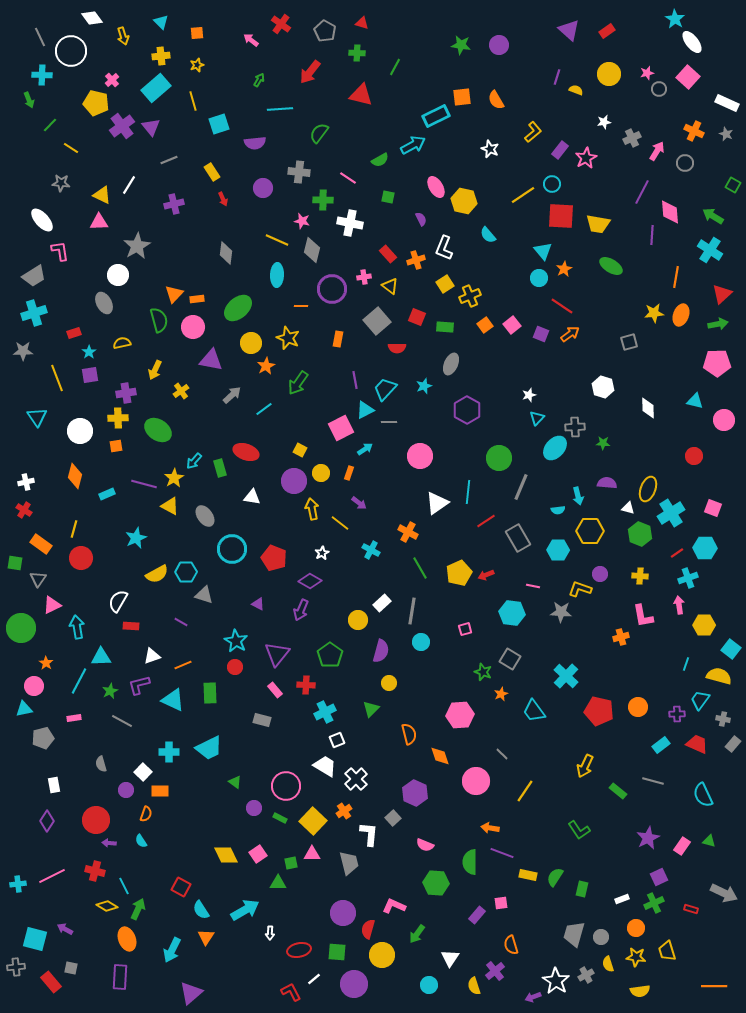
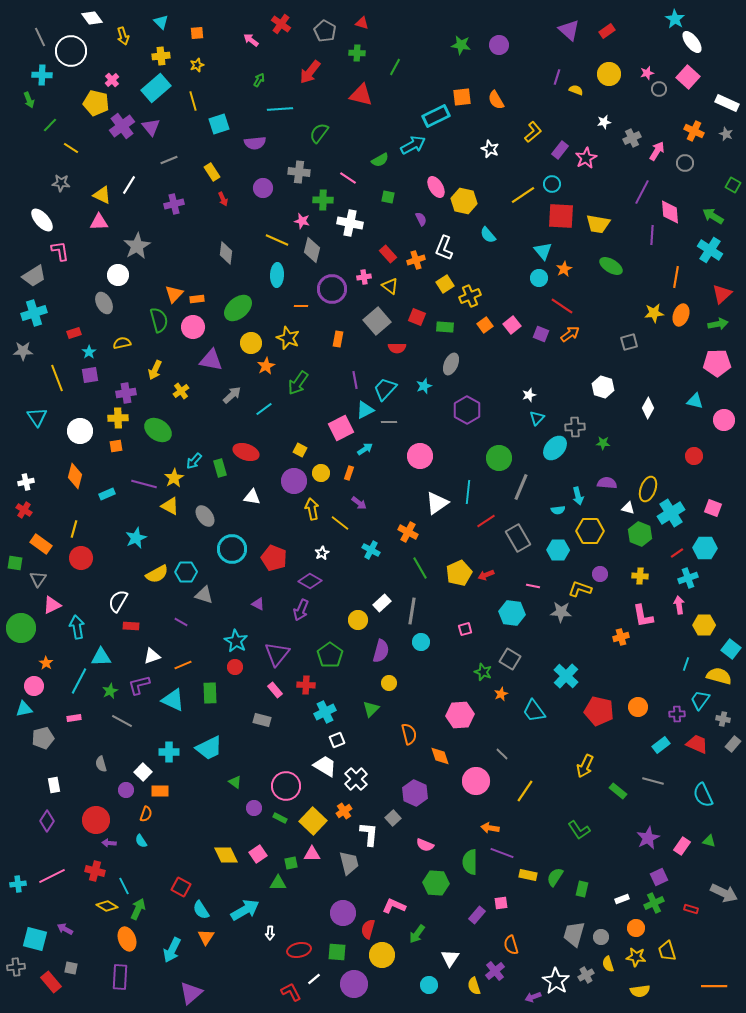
white diamond at (648, 408): rotated 30 degrees clockwise
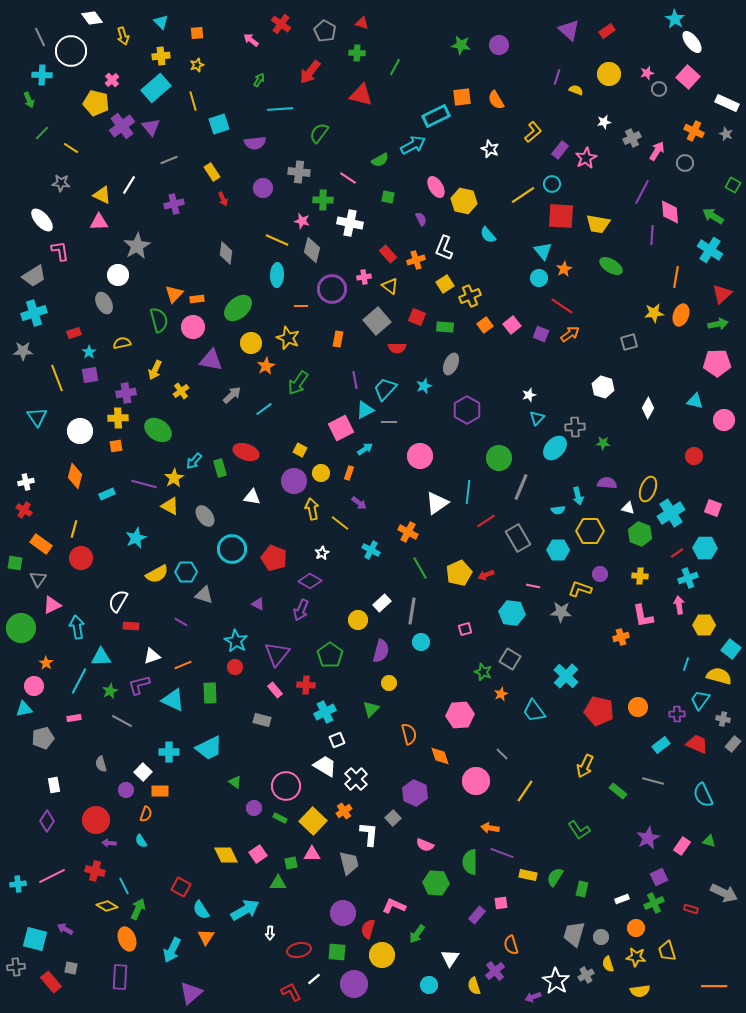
green line at (50, 125): moved 8 px left, 8 px down
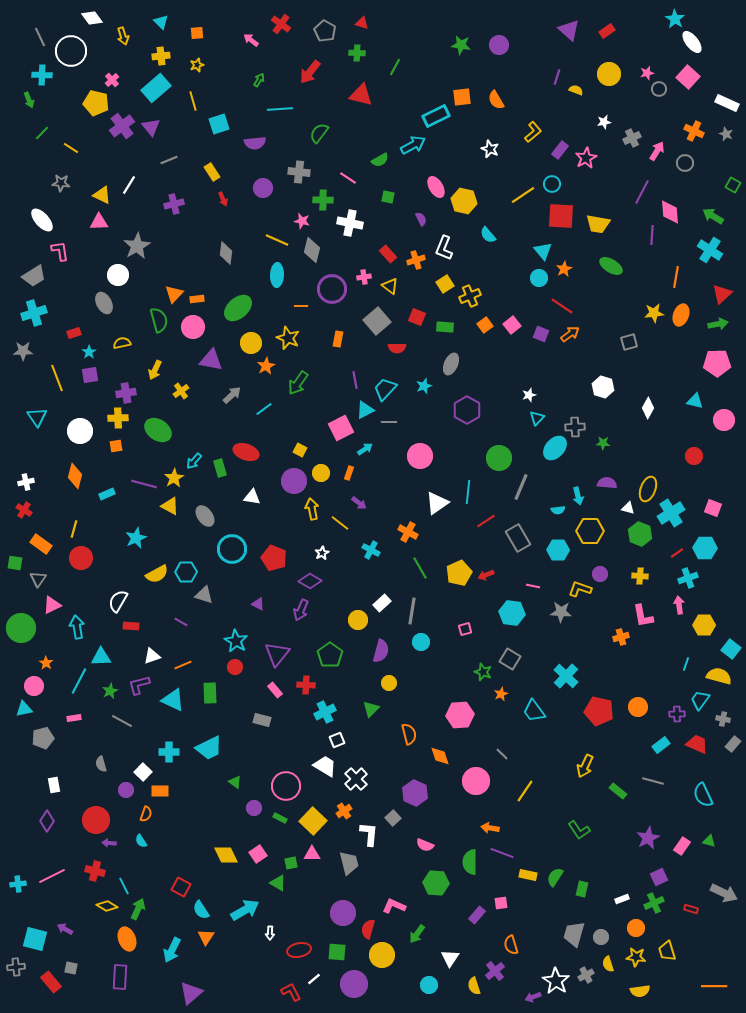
green triangle at (278, 883): rotated 30 degrees clockwise
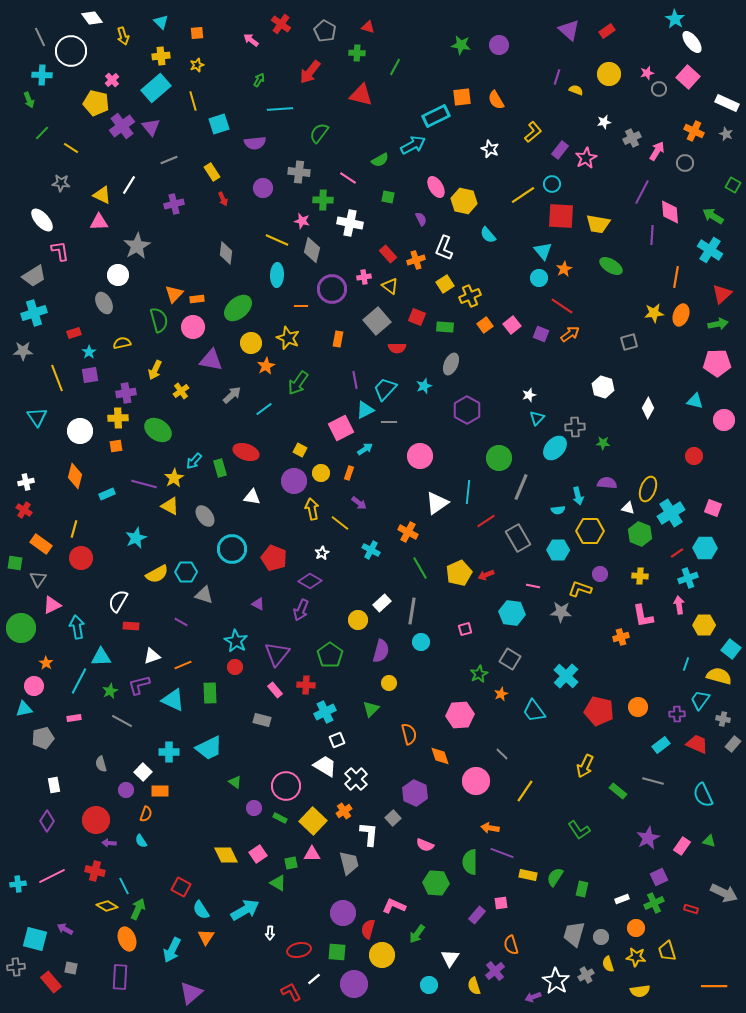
red triangle at (362, 23): moved 6 px right, 4 px down
green star at (483, 672): moved 4 px left, 2 px down; rotated 24 degrees clockwise
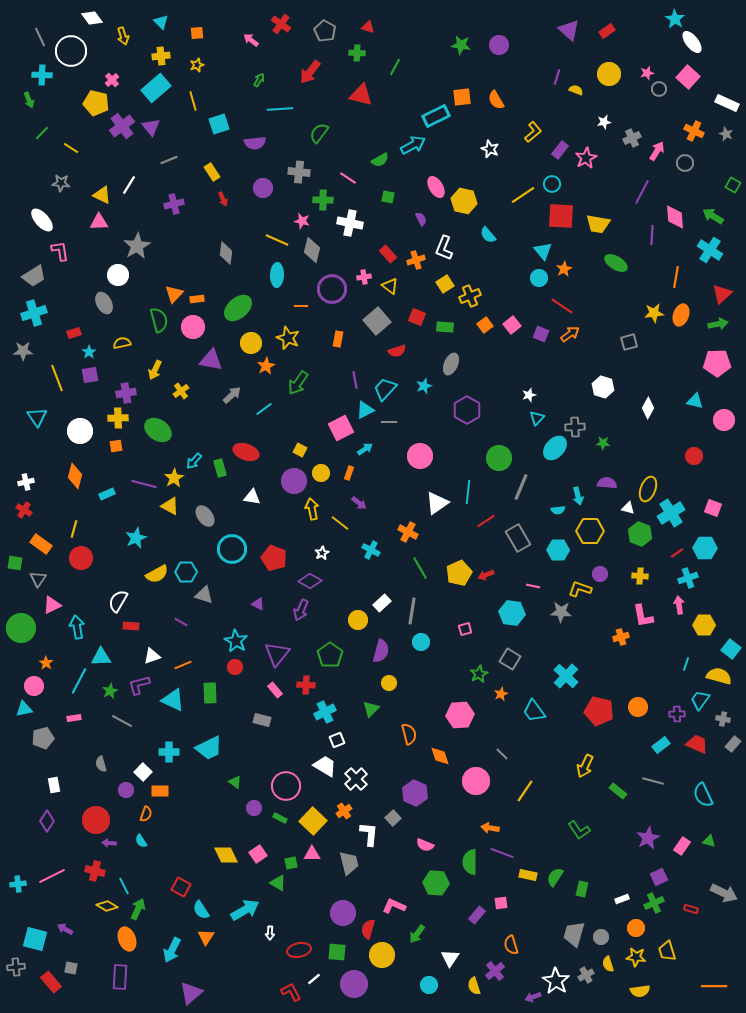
pink diamond at (670, 212): moved 5 px right, 5 px down
green ellipse at (611, 266): moved 5 px right, 3 px up
red semicircle at (397, 348): moved 3 px down; rotated 18 degrees counterclockwise
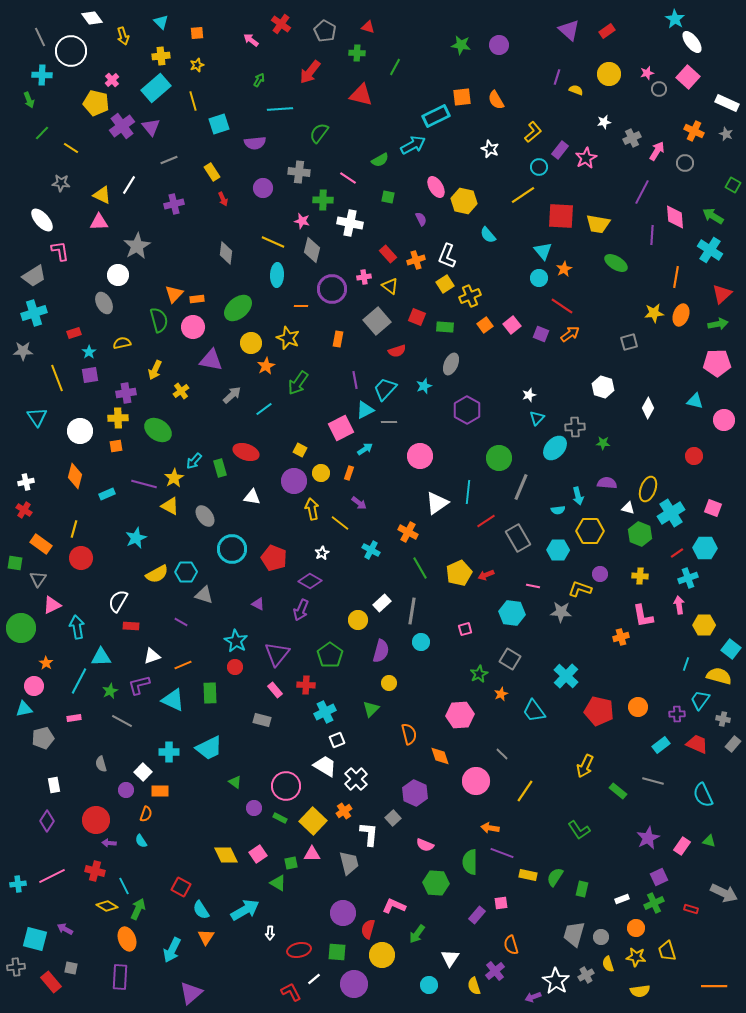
cyan circle at (552, 184): moved 13 px left, 17 px up
yellow line at (277, 240): moved 4 px left, 2 px down
white L-shape at (444, 248): moved 3 px right, 8 px down
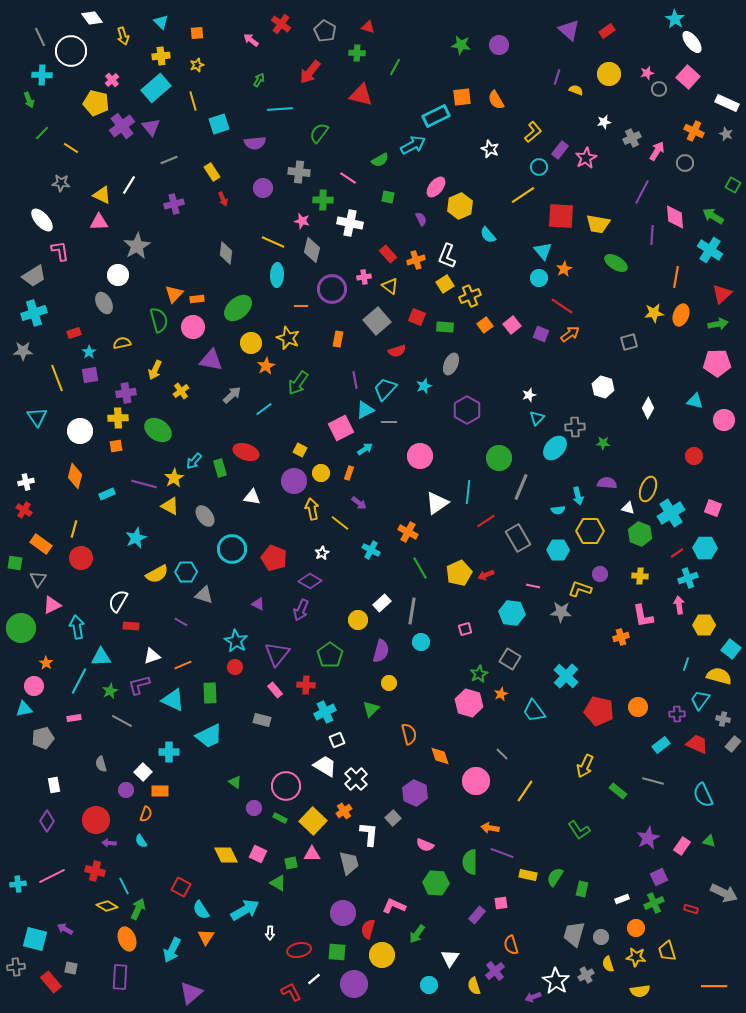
pink ellipse at (436, 187): rotated 70 degrees clockwise
yellow hexagon at (464, 201): moved 4 px left, 5 px down; rotated 25 degrees clockwise
pink hexagon at (460, 715): moved 9 px right, 12 px up; rotated 20 degrees clockwise
cyan trapezoid at (209, 748): moved 12 px up
pink square at (258, 854): rotated 30 degrees counterclockwise
